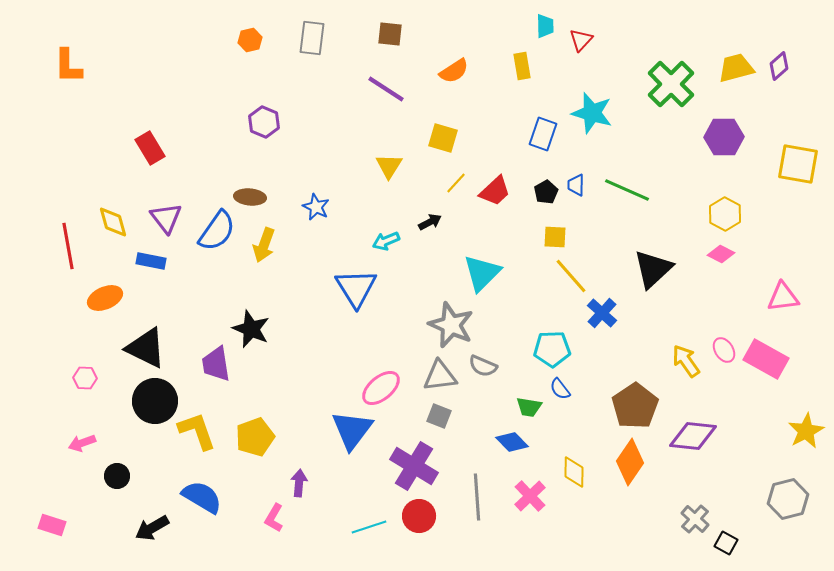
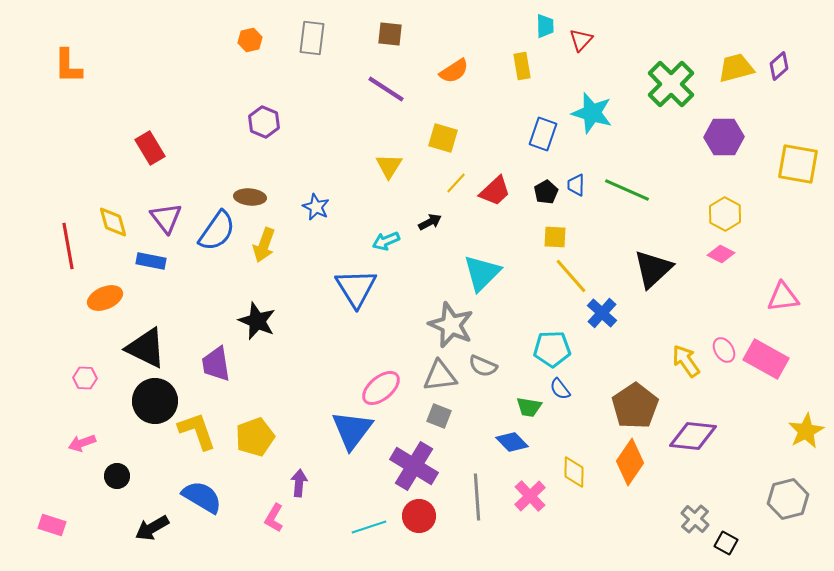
black star at (251, 329): moved 6 px right, 8 px up
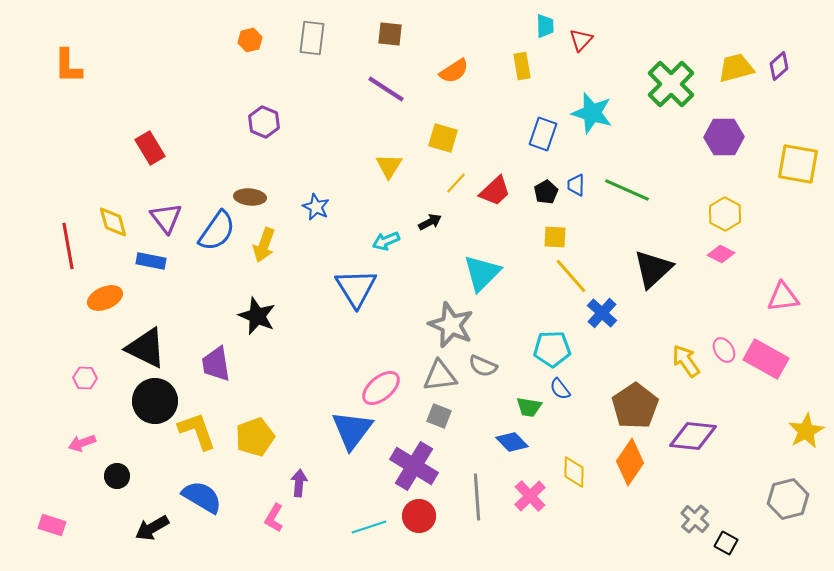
black star at (257, 321): moved 5 px up
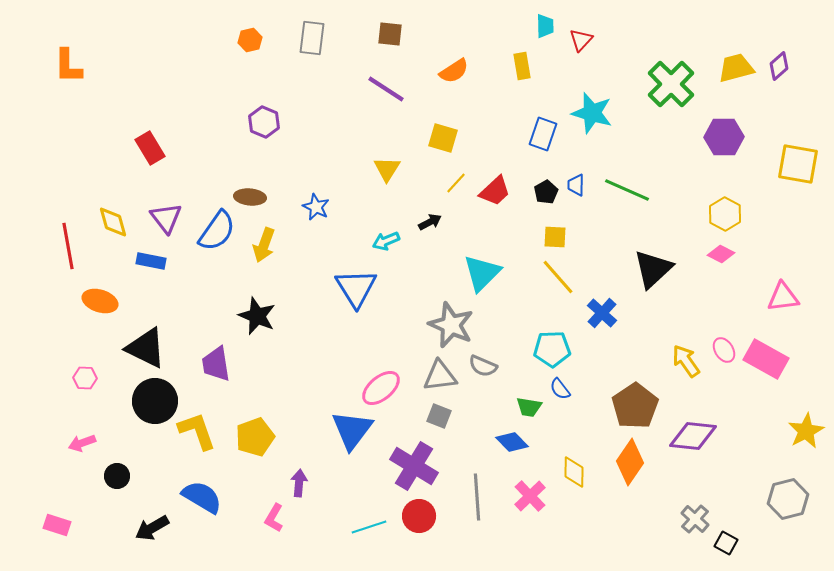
yellow triangle at (389, 166): moved 2 px left, 3 px down
yellow line at (571, 276): moved 13 px left, 1 px down
orange ellipse at (105, 298): moved 5 px left, 3 px down; rotated 40 degrees clockwise
pink rectangle at (52, 525): moved 5 px right
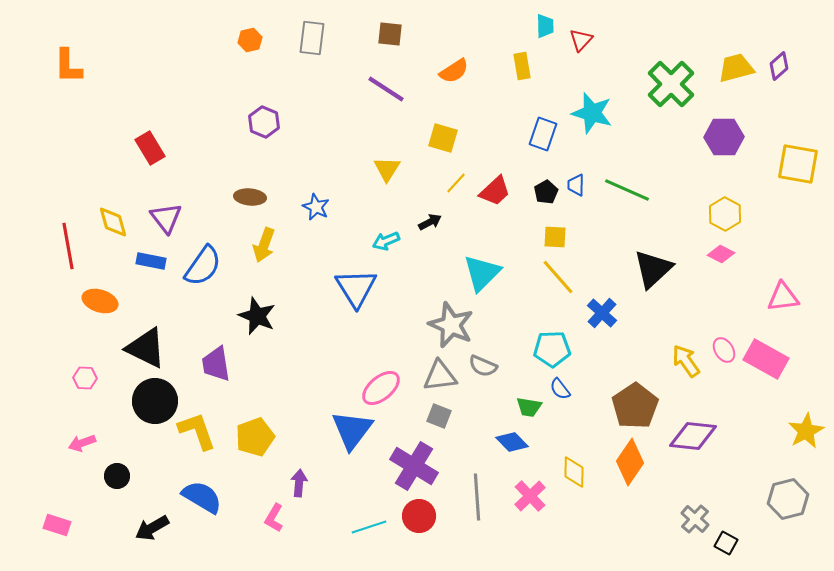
blue semicircle at (217, 231): moved 14 px left, 35 px down
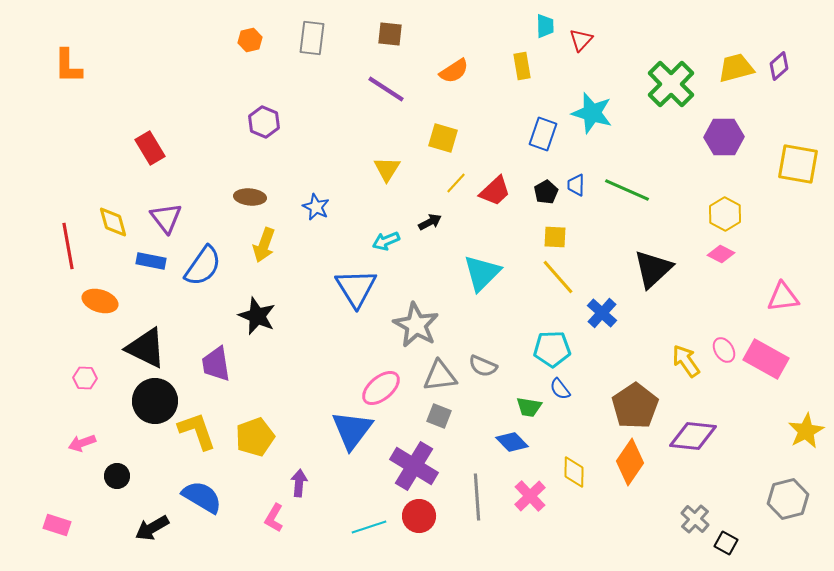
gray star at (451, 325): moved 35 px left; rotated 6 degrees clockwise
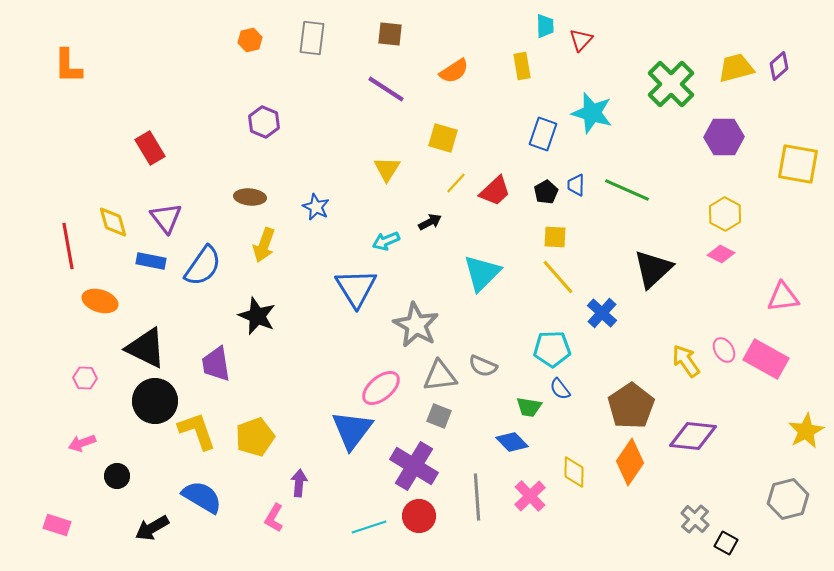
brown pentagon at (635, 406): moved 4 px left
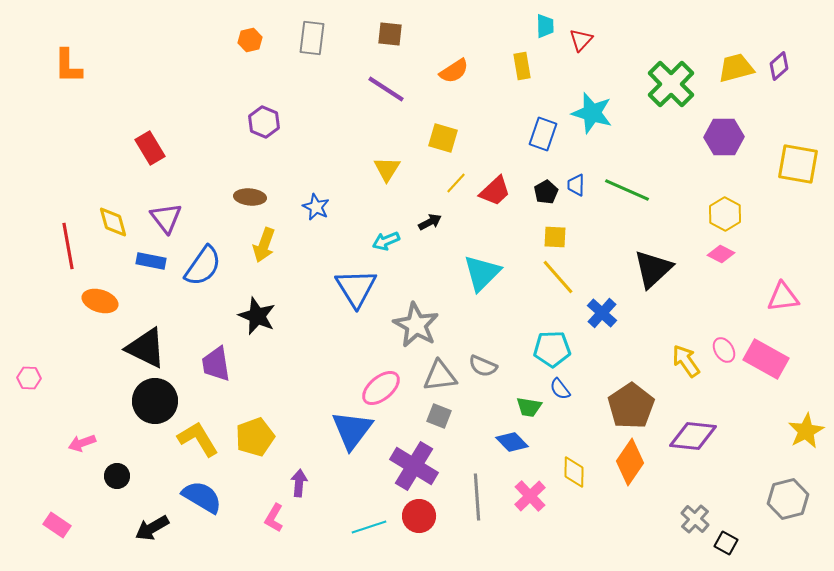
pink hexagon at (85, 378): moved 56 px left
yellow L-shape at (197, 431): moved 1 px right, 8 px down; rotated 12 degrees counterclockwise
pink rectangle at (57, 525): rotated 16 degrees clockwise
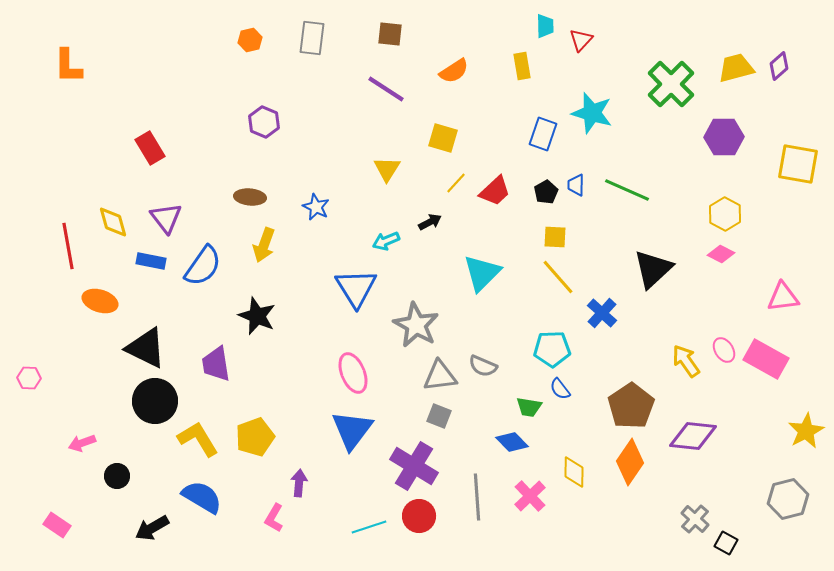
pink ellipse at (381, 388): moved 28 px left, 15 px up; rotated 72 degrees counterclockwise
